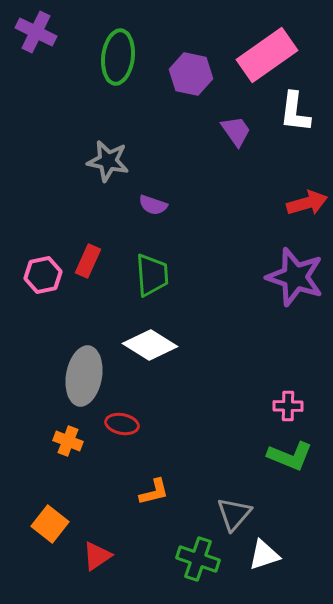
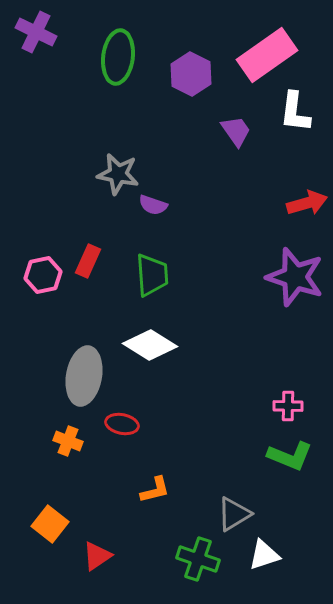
purple hexagon: rotated 15 degrees clockwise
gray star: moved 10 px right, 13 px down
orange L-shape: moved 1 px right, 2 px up
gray triangle: rotated 18 degrees clockwise
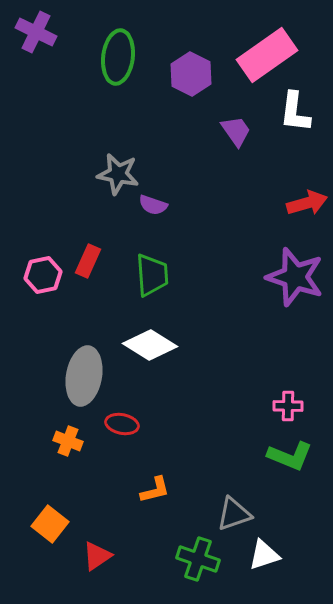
gray triangle: rotated 12 degrees clockwise
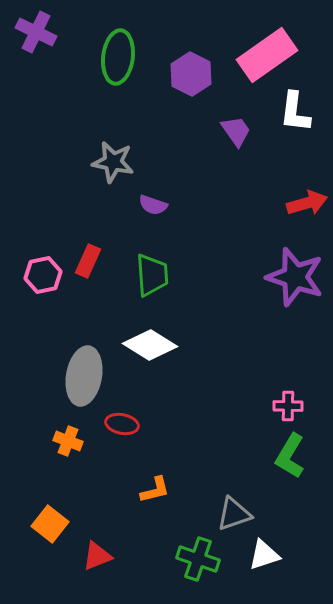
gray star: moved 5 px left, 12 px up
green L-shape: rotated 99 degrees clockwise
red triangle: rotated 12 degrees clockwise
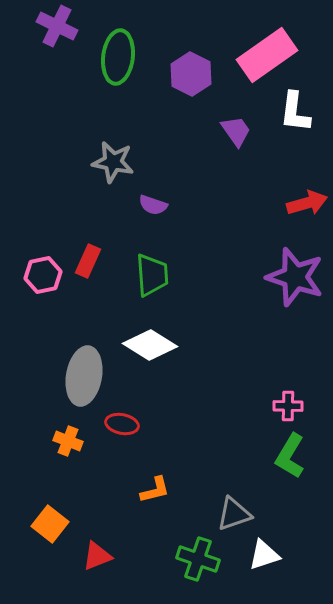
purple cross: moved 21 px right, 6 px up
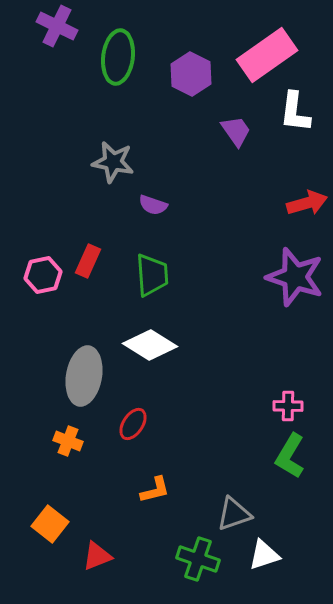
red ellipse: moved 11 px right; rotated 68 degrees counterclockwise
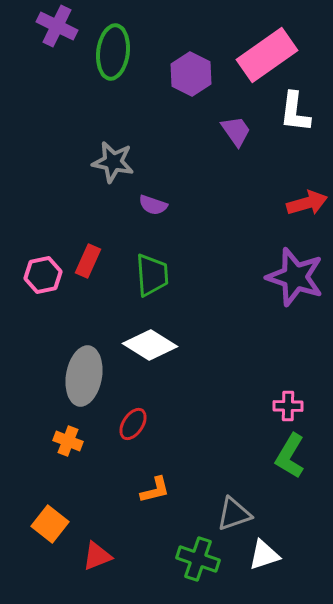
green ellipse: moved 5 px left, 5 px up
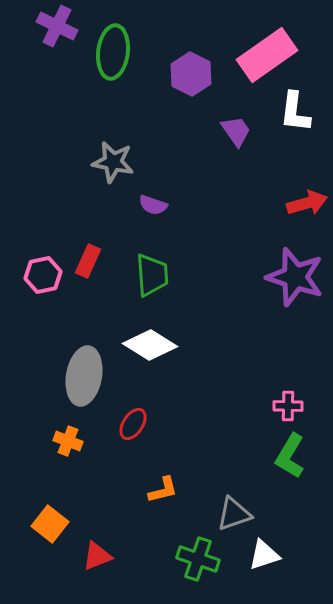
orange L-shape: moved 8 px right
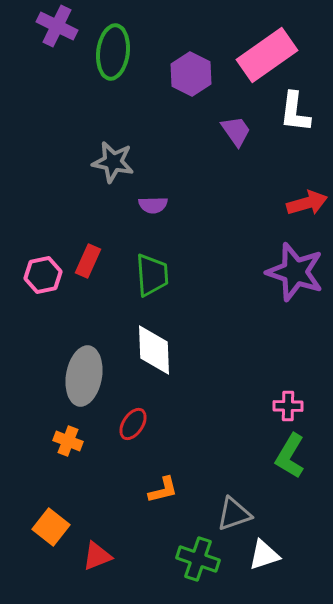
purple semicircle: rotated 20 degrees counterclockwise
purple star: moved 5 px up
white diamond: moved 4 px right, 5 px down; rotated 56 degrees clockwise
orange square: moved 1 px right, 3 px down
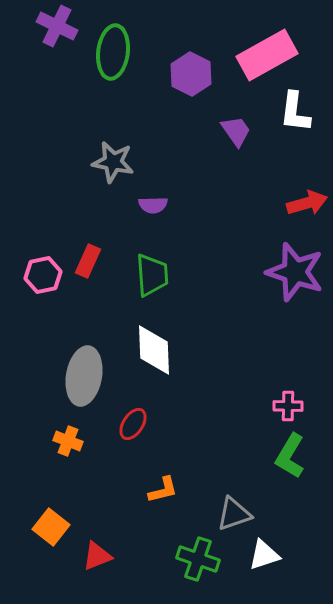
pink rectangle: rotated 6 degrees clockwise
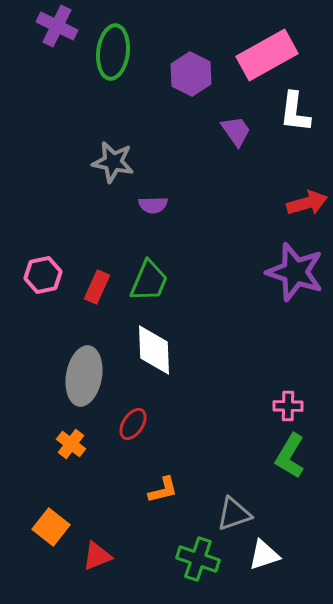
red rectangle: moved 9 px right, 26 px down
green trapezoid: moved 3 px left, 6 px down; rotated 27 degrees clockwise
orange cross: moved 3 px right, 3 px down; rotated 16 degrees clockwise
